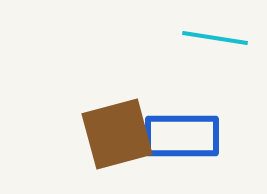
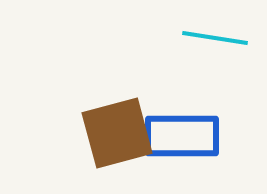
brown square: moved 1 px up
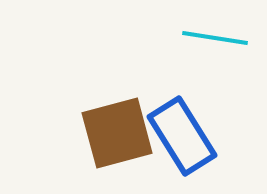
blue rectangle: rotated 58 degrees clockwise
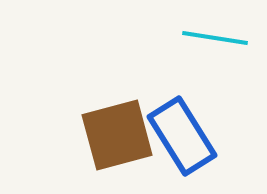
brown square: moved 2 px down
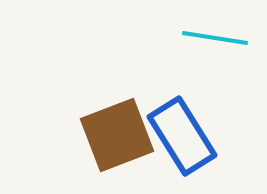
brown square: rotated 6 degrees counterclockwise
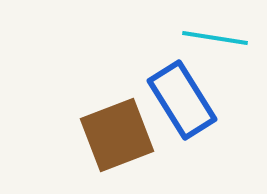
blue rectangle: moved 36 px up
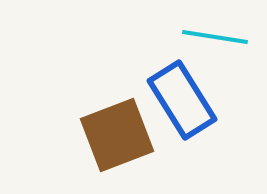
cyan line: moved 1 px up
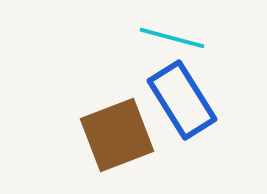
cyan line: moved 43 px left, 1 px down; rotated 6 degrees clockwise
